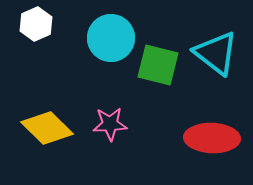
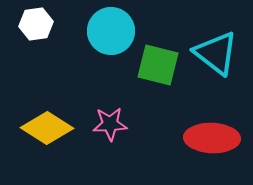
white hexagon: rotated 16 degrees clockwise
cyan circle: moved 7 px up
yellow diamond: rotated 12 degrees counterclockwise
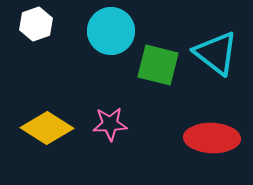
white hexagon: rotated 12 degrees counterclockwise
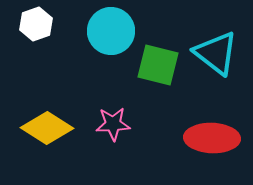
pink star: moved 3 px right
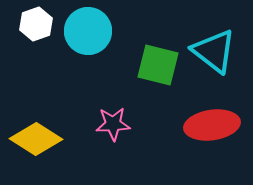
cyan circle: moved 23 px left
cyan triangle: moved 2 px left, 2 px up
yellow diamond: moved 11 px left, 11 px down
red ellipse: moved 13 px up; rotated 10 degrees counterclockwise
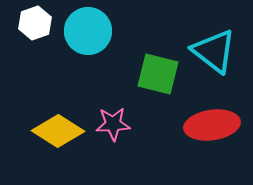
white hexagon: moved 1 px left, 1 px up
green square: moved 9 px down
yellow diamond: moved 22 px right, 8 px up
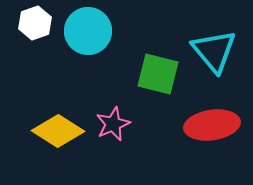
cyan triangle: rotated 12 degrees clockwise
pink star: rotated 20 degrees counterclockwise
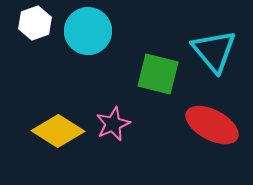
red ellipse: rotated 36 degrees clockwise
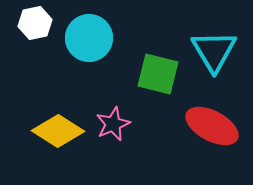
white hexagon: rotated 8 degrees clockwise
cyan circle: moved 1 px right, 7 px down
cyan triangle: rotated 9 degrees clockwise
red ellipse: moved 1 px down
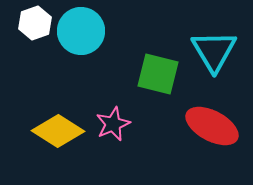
white hexagon: rotated 8 degrees counterclockwise
cyan circle: moved 8 px left, 7 px up
